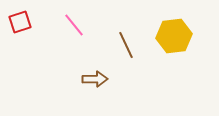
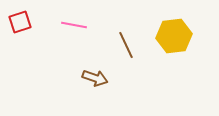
pink line: rotated 40 degrees counterclockwise
brown arrow: moved 1 px up; rotated 20 degrees clockwise
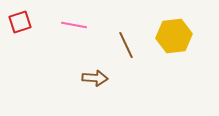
brown arrow: rotated 15 degrees counterclockwise
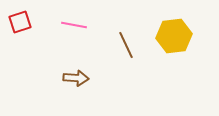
brown arrow: moved 19 px left
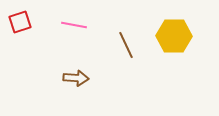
yellow hexagon: rotated 8 degrees clockwise
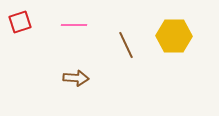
pink line: rotated 10 degrees counterclockwise
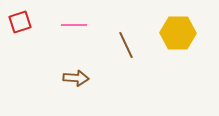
yellow hexagon: moved 4 px right, 3 px up
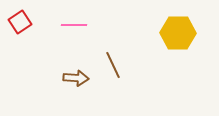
red square: rotated 15 degrees counterclockwise
brown line: moved 13 px left, 20 px down
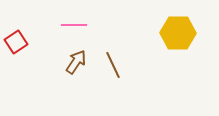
red square: moved 4 px left, 20 px down
brown arrow: moved 16 px up; rotated 60 degrees counterclockwise
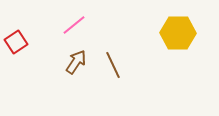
pink line: rotated 40 degrees counterclockwise
